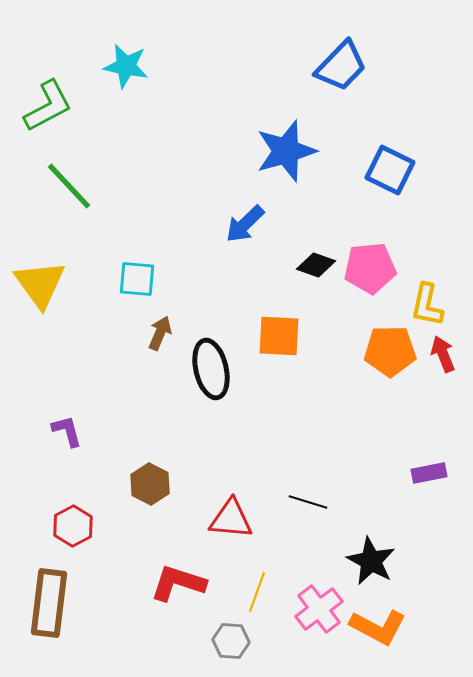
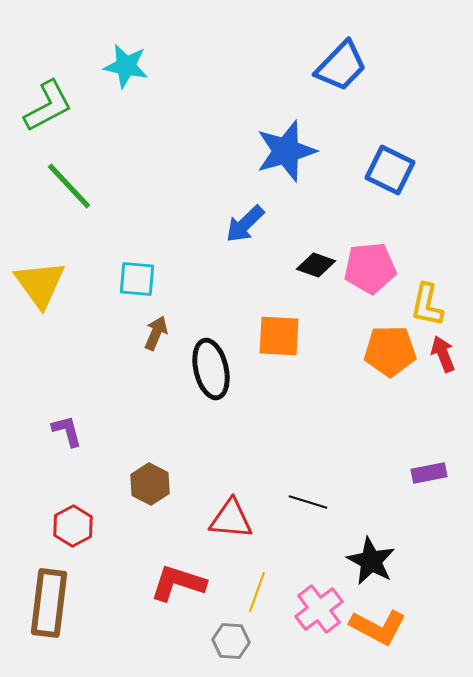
brown arrow: moved 4 px left
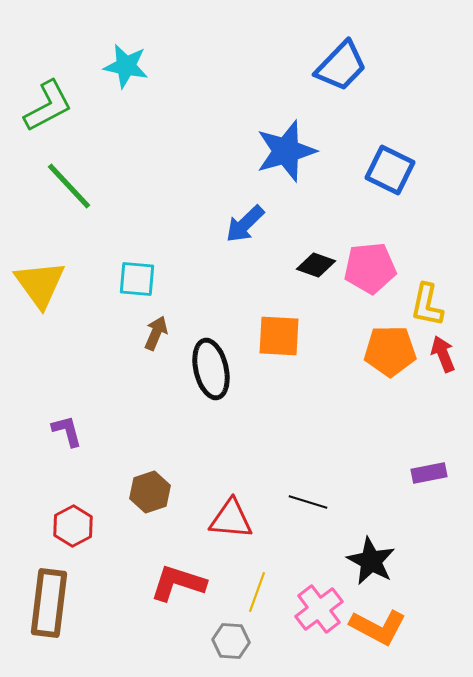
brown hexagon: moved 8 px down; rotated 15 degrees clockwise
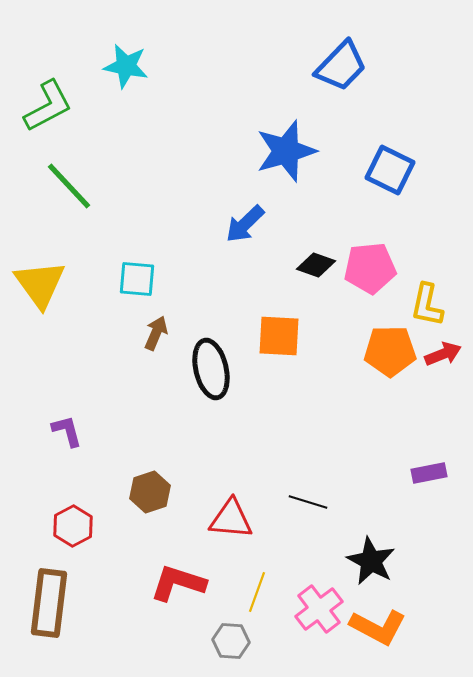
red arrow: rotated 90 degrees clockwise
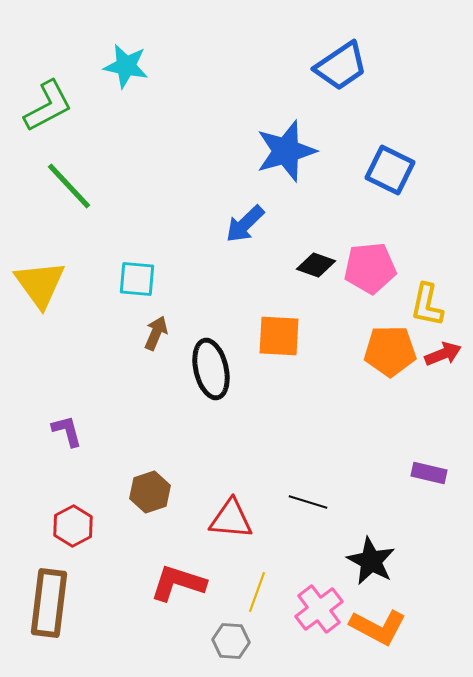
blue trapezoid: rotated 12 degrees clockwise
purple rectangle: rotated 24 degrees clockwise
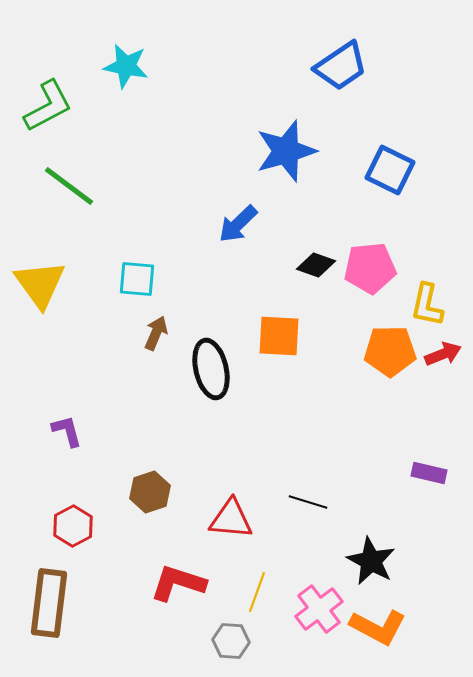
green line: rotated 10 degrees counterclockwise
blue arrow: moved 7 px left
